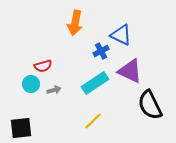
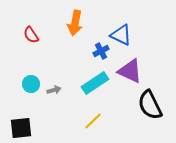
red semicircle: moved 12 px left, 31 px up; rotated 72 degrees clockwise
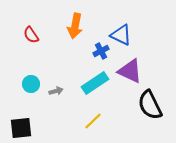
orange arrow: moved 3 px down
gray arrow: moved 2 px right, 1 px down
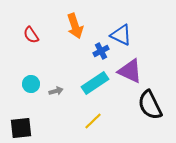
orange arrow: rotated 30 degrees counterclockwise
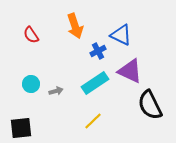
blue cross: moved 3 px left
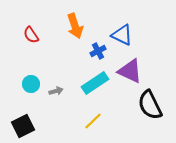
blue triangle: moved 1 px right
black square: moved 2 px right, 2 px up; rotated 20 degrees counterclockwise
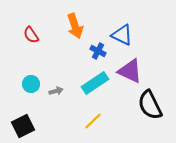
blue cross: rotated 35 degrees counterclockwise
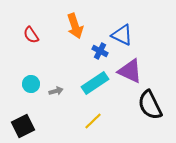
blue cross: moved 2 px right
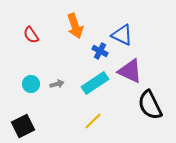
gray arrow: moved 1 px right, 7 px up
